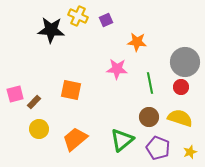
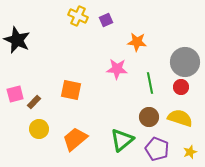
black star: moved 34 px left, 10 px down; rotated 20 degrees clockwise
purple pentagon: moved 1 px left, 1 px down
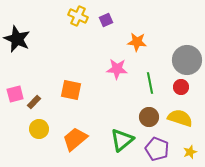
black star: moved 1 px up
gray circle: moved 2 px right, 2 px up
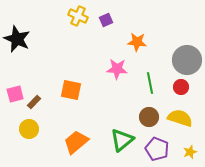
yellow circle: moved 10 px left
orange trapezoid: moved 1 px right, 3 px down
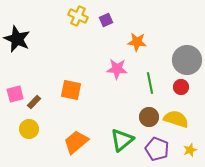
yellow semicircle: moved 4 px left, 1 px down
yellow star: moved 2 px up
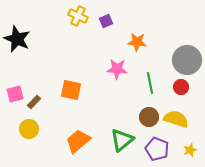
purple square: moved 1 px down
orange trapezoid: moved 2 px right, 1 px up
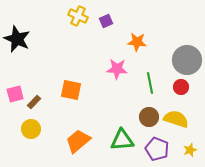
yellow circle: moved 2 px right
green triangle: rotated 35 degrees clockwise
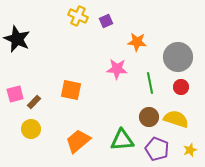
gray circle: moved 9 px left, 3 px up
